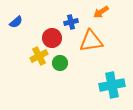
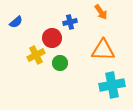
orange arrow: rotated 91 degrees counterclockwise
blue cross: moved 1 px left
orange triangle: moved 12 px right, 9 px down; rotated 10 degrees clockwise
yellow cross: moved 3 px left, 1 px up
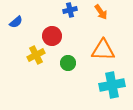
blue cross: moved 12 px up
red circle: moved 2 px up
green circle: moved 8 px right
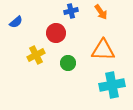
blue cross: moved 1 px right, 1 px down
red circle: moved 4 px right, 3 px up
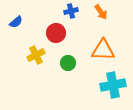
cyan cross: moved 1 px right
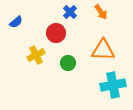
blue cross: moved 1 px left, 1 px down; rotated 32 degrees counterclockwise
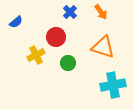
red circle: moved 4 px down
orange triangle: moved 3 px up; rotated 15 degrees clockwise
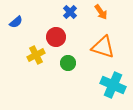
cyan cross: rotated 35 degrees clockwise
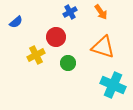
blue cross: rotated 16 degrees clockwise
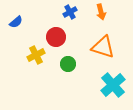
orange arrow: rotated 21 degrees clockwise
green circle: moved 1 px down
cyan cross: rotated 25 degrees clockwise
